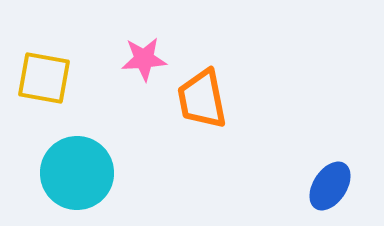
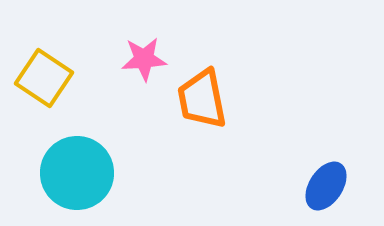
yellow square: rotated 24 degrees clockwise
blue ellipse: moved 4 px left
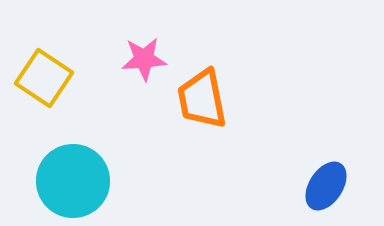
cyan circle: moved 4 px left, 8 px down
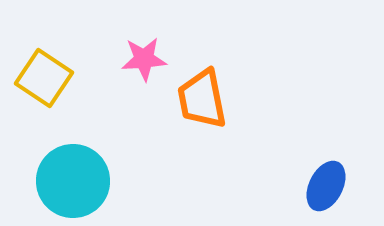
blue ellipse: rotated 6 degrees counterclockwise
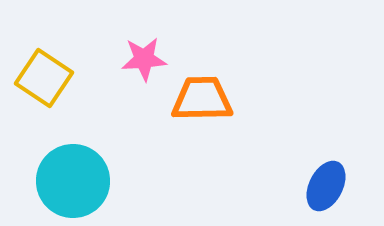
orange trapezoid: rotated 100 degrees clockwise
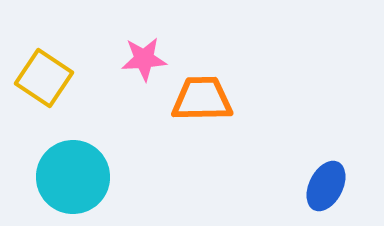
cyan circle: moved 4 px up
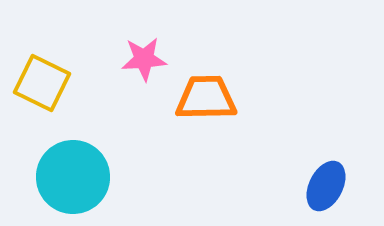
yellow square: moved 2 px left, 5 px down; rotated 8 degrees counterclockwise
orange trapezoid: moved 4 px right, 1 px up
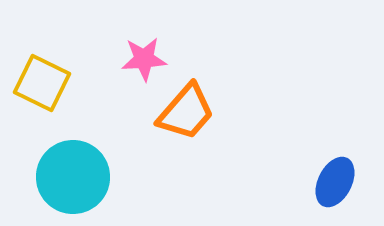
orange trapezoid: moved 20 px left, 14 px down; rotated 132 degrees clockwise
blue ellipse: moved 9 px right, 4 px up
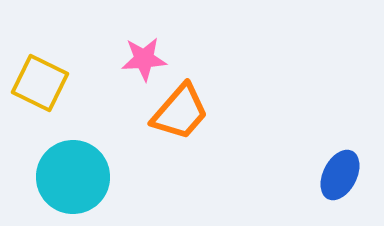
yellow square: moved 2 px left
orange trapezoid: moved 6 px left
blue ellipse: moved 5 px right, 7 px up
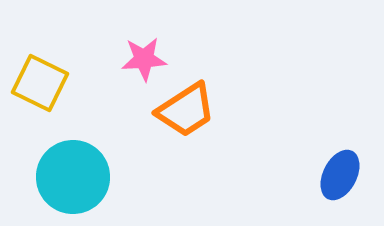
orange trapezoid: moved 6 px right, 2 px up; rotated 16 degrees clockwise
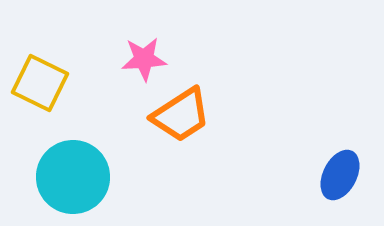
orange trapezoid: moved 5 px left, 5 px down
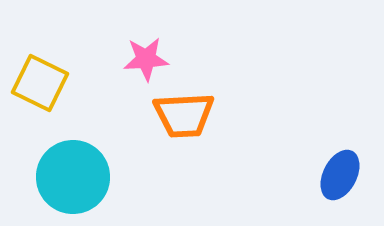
pink star: moved 2 px right
orange trapezoid: moved 3 px right; rotated 30 degrees clockwise
